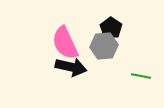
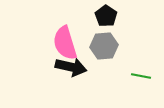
black pentagon: moved 5 px left, 12 px up
pink semicircle: rotated 8 degrees clockwise
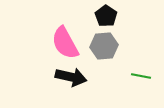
pink semicircle: rotated 12 degrees counterclockwise
black arrow: moved 10 px down
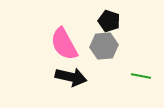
black pentagon: moved 3 px right, 5 px down; rotated 15 degrees counterclockwise
pink semicircle: moved 1 px left, 1 px down
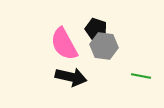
black pentagon: moved 13 px left, 8 px down
gray hexagon: rotated 12 degrees clockwise
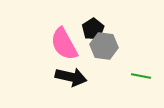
black pentagon: moved 3 px left; rotated 20 degrees clockwise
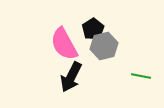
gray hexagon: rotated 20 degrees counterclockwise
black arrow: rotated 104 degrees clockwise
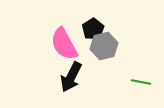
green line: moved 6 px down
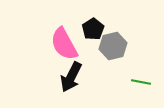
gray hexagon: moved 9 px right
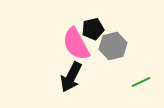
black pentagon: rotated 20 degrees clockwise
pink semicircle: moved 12 px right
green line: rotated 36 degrees counterclockwise
